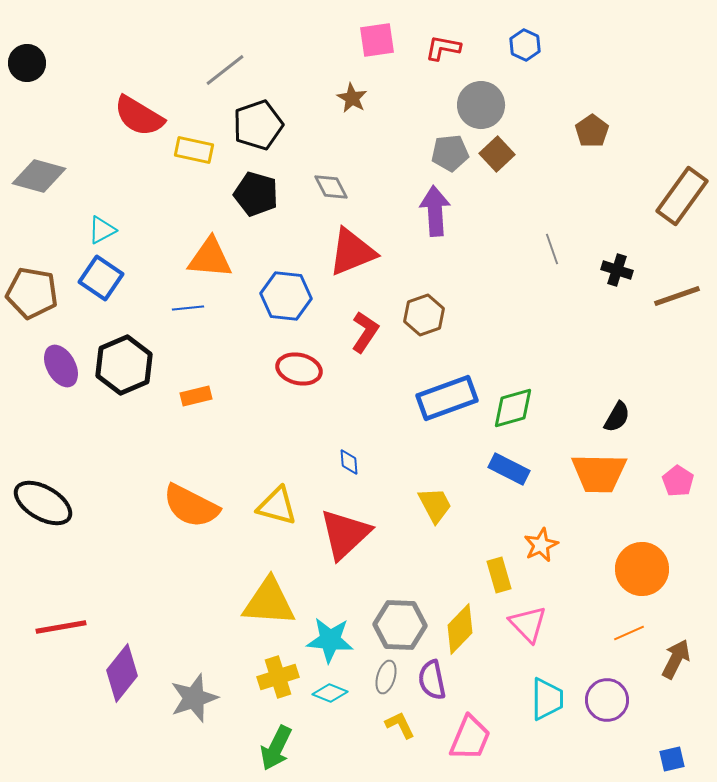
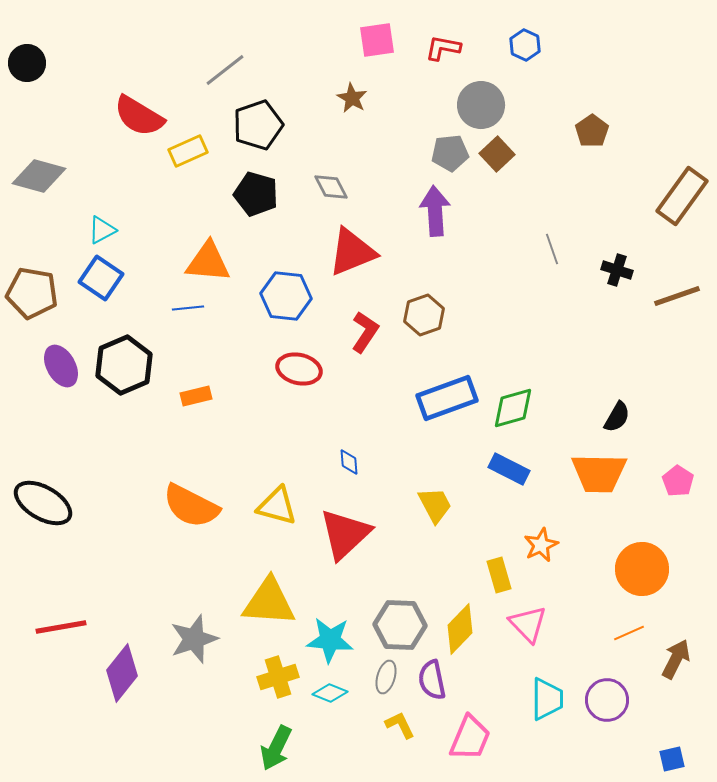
yellow rectangle at (194, 150): moved 6 px left, 1 px down; rotated 36 degrees counterclockwise
orange triangle at (210, 258): moved 2 px left, 4 px down
gray star at (194, 698): moved 59 px up
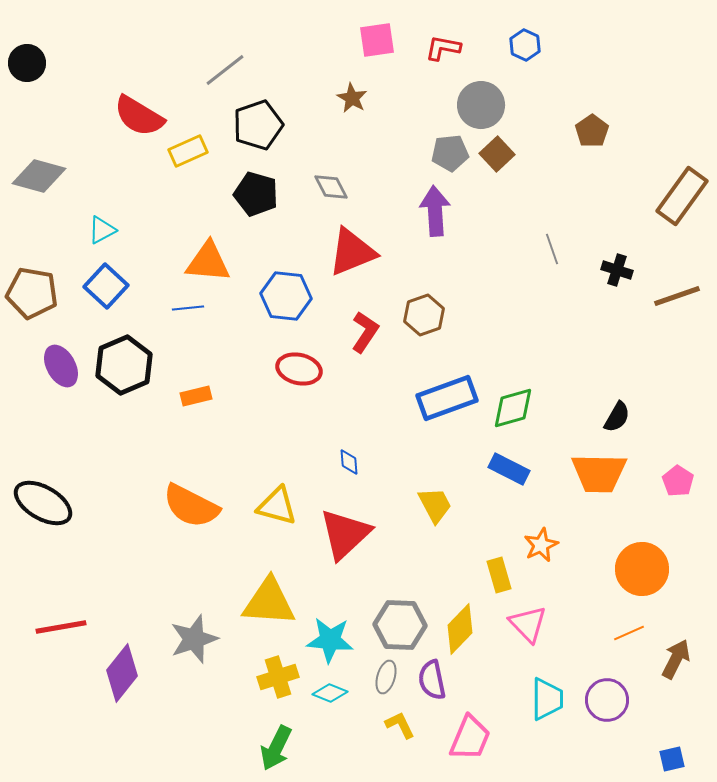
blue square at (101, 278): moved 5 px right, 8 px down; rotated 9 degrees clockwise
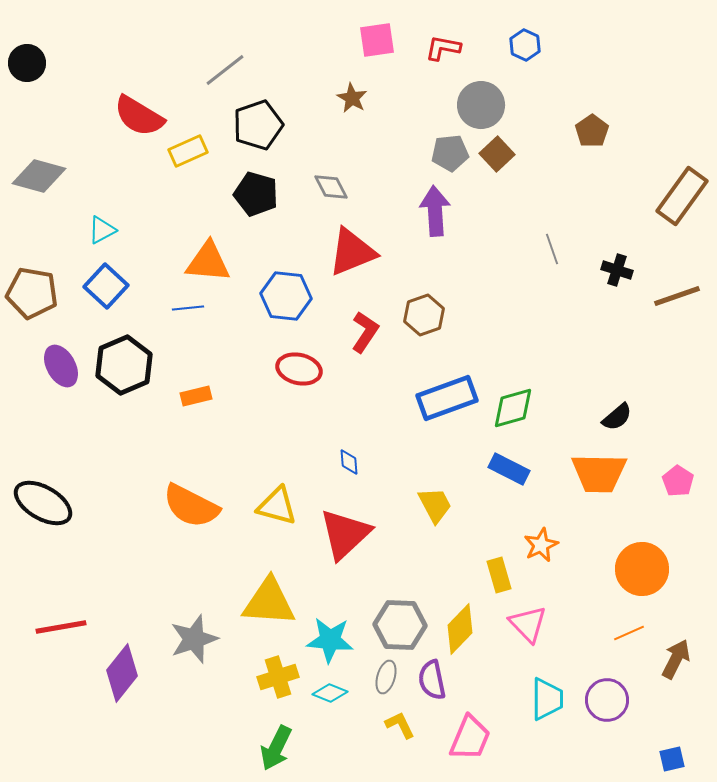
black semicircle at (617, 417): rotated 20 degrees clockwise
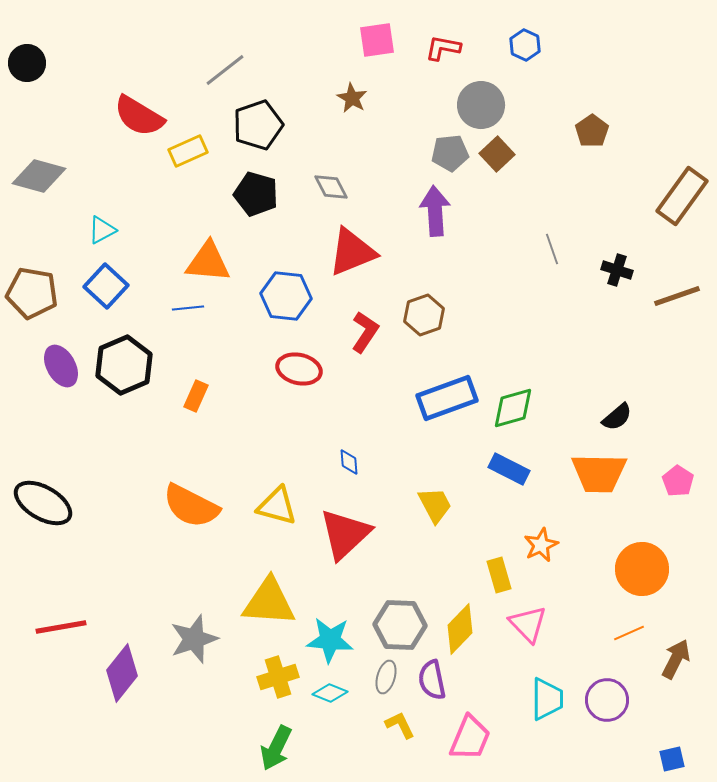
orange rectangle at (196, 396): rotated 52 degrees counterclockwise
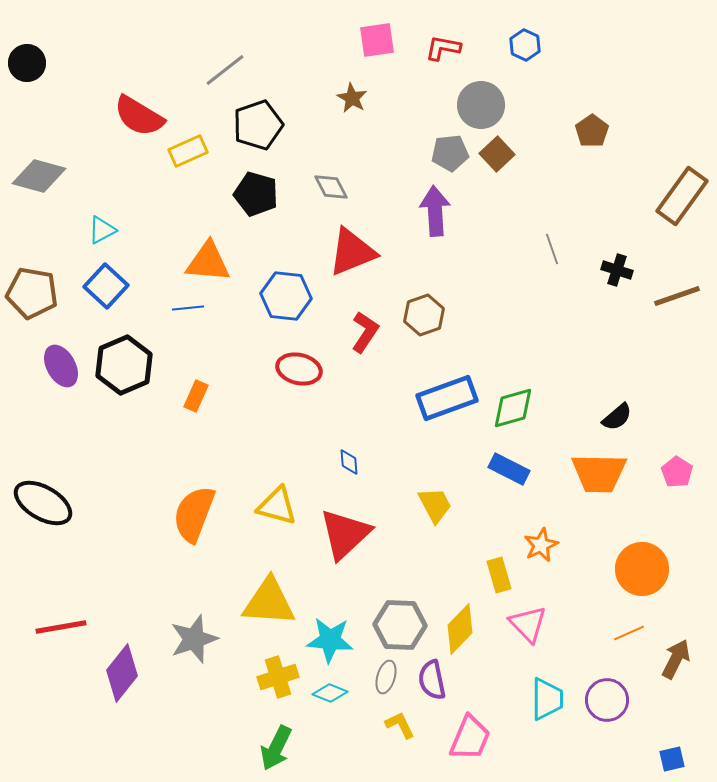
pink pentagon at (678, 481): moved 1 px left, 9 px up
orange semicircle at (191, 506): moved 3 px right, 8 px down; rotated 84 degrees clockwise
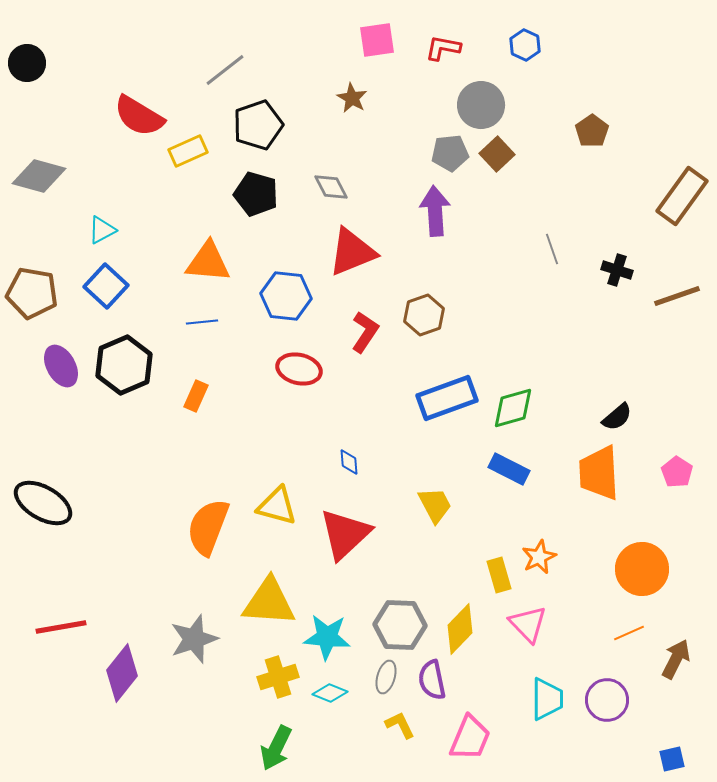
blue line at (188, 308): moved 14 px right, 14 px down
orange trapezoid at (599, 473): rotated 86 degrees clockwise
orange semicircle at (194, 514): moved 14 px right, 13 px down
orange star at (541, 545): moved 2 px left, 12 px down
cyan star at (330, 640): moved 3 px left, 3 px up
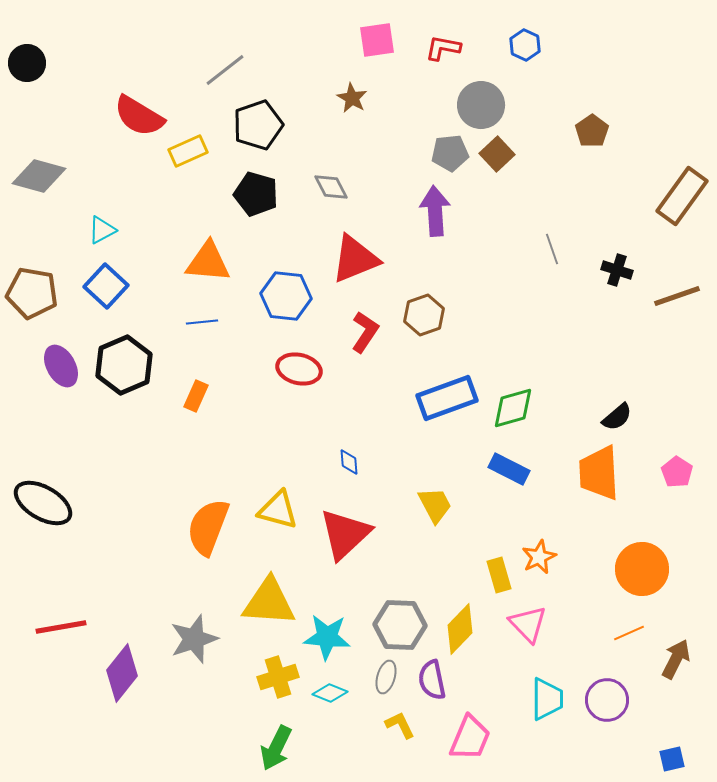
red triangle at (352, 252): moved 3 px right, 7 px down
yellow triangle at (277, 506): moved 1 px right, 4 px down
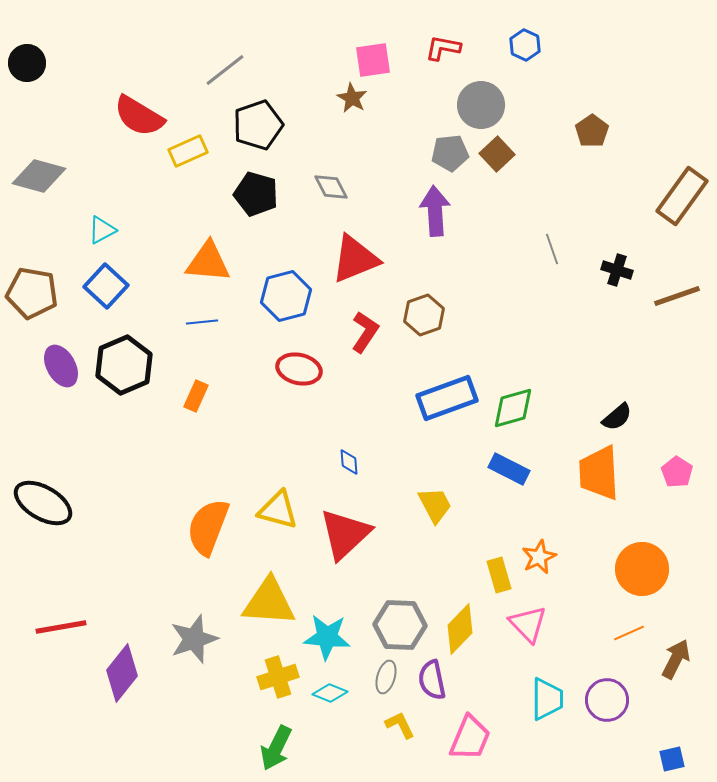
pink square at (377, 40): moved 4 px left, 20 px down
blue hexagon at (286, 296): rotated 21 degrees counterclockwise
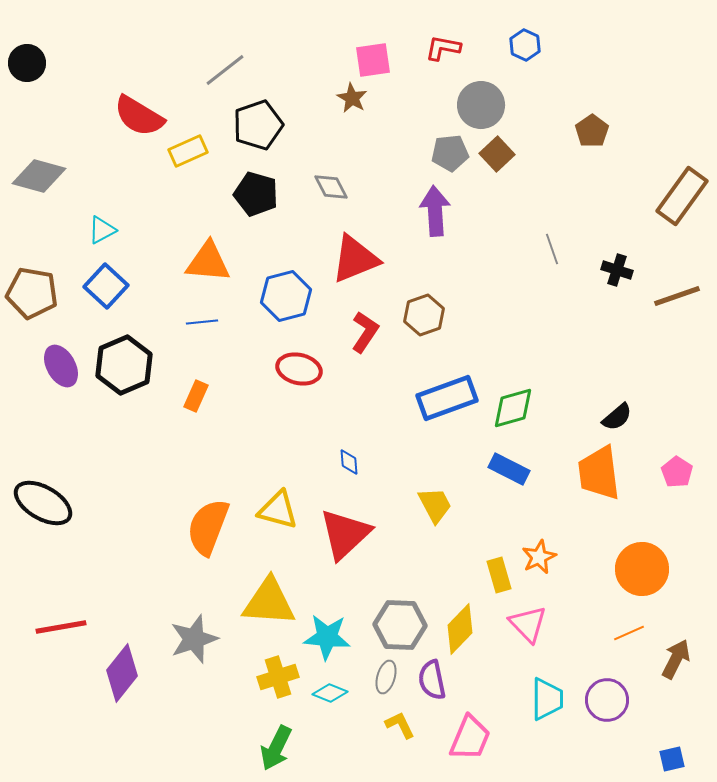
orange trapezoid at (599, 473): rotated 4 degrees counterclockwise
